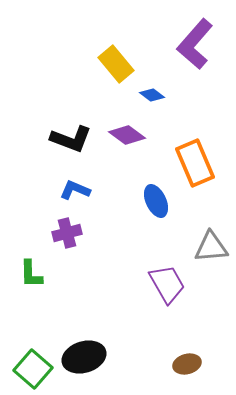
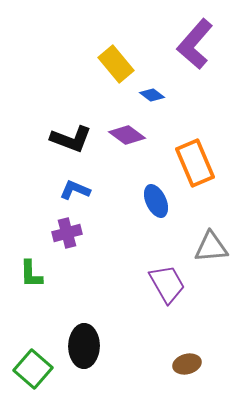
black ellipse: moved 11 px up; rotated 72 degrees counterclockwise
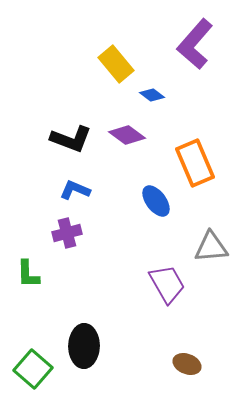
blue ellipse: rotated 12 degrees counterclockwise
green L-shape: moved 3 px left
brown ellipse: rotated 36 degrees clockwise
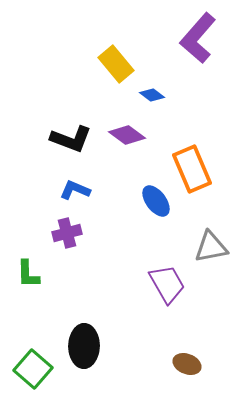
purple L-shape: moved 3 px right, 6 px up
orange rectangle: moved 3 px left, 6 px down
gray triangle: rotated 6 degrees counterclockwise
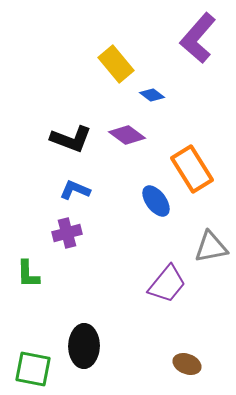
orange rectangle: rotated 9 degrees counterclockwise
purple trapezoid: rotated 69 degrees clockwise
green square: rotated 30 degrees counterclockwise
